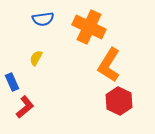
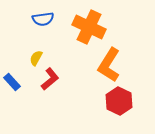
blue rectangle: rotated 18 degrees counterclockwise
red L-shape: moved 25 px right, 28 px up
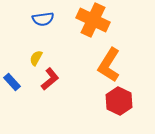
orange cross: moved 4 px right, 7 px up
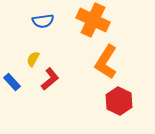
blue semicircle: moved 2 px down
yellow semicircle: moved 3 px left, 1 px down
orange L-shape: moved 3 px left, 3 px up
